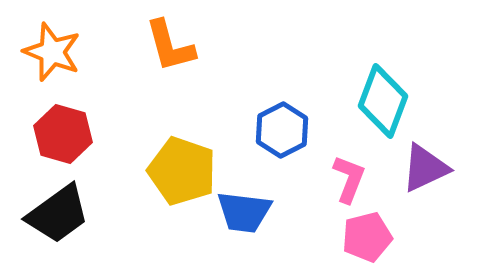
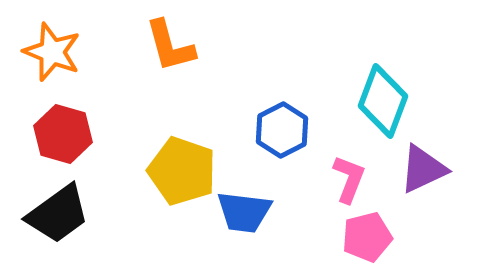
purple triangle: moved 2 px left, 1 px down
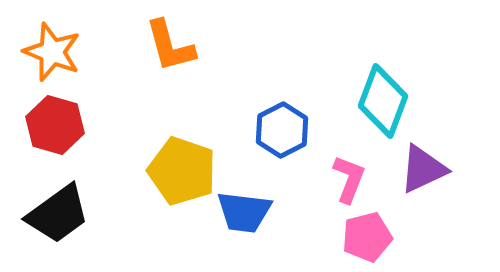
red hexagon: moved 8 px left, 9 px up
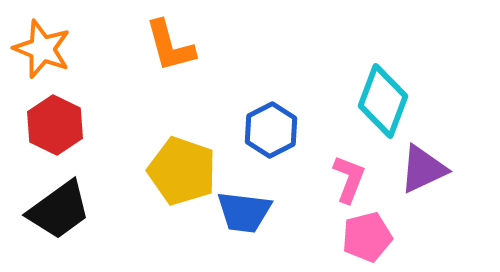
orange star: moved 10 px left, 3 px up
red hexagon: rotated 10 degrees clockwise
blue hexagon: moved 11 px left
black trapezoid: moved 1 px right, 4 px up
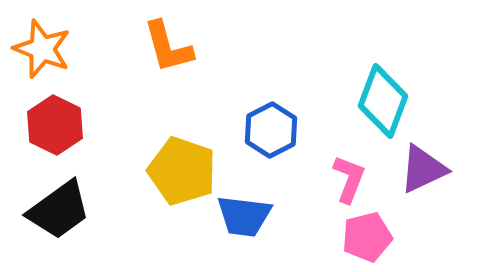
orange L-shape: moved 2 px left, 1 px down
blue trapezoid: moved 4 px down
